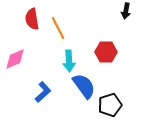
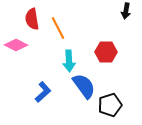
pink diamond: moved 1 px right, 14 px up; rotated 50 degrees clockwise
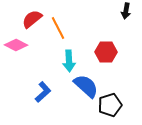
red semicircle: rotated 60 degrees clockwise
blue semicircle: moved 2 px right; rotated 12 degrees counterclockwise
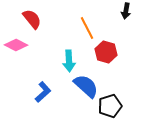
red semicircle: rotated 90 degrees clockwise
orange line: moved 29 px right
red hexagon: rotated 15 degrees clockwise
black pentagon: moved 1 px down
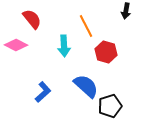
orange line: moved 1 px left, 2 px up
cyan arrow: moved 5 px left, 15 px up
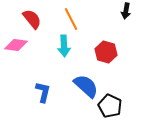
orange line: moved 15 px left, 7 px up
pink diamond: rotated 20 degrees counterclockwise
blue L-shape: rotated 35 degrees counterclockwise
black pentagon: rotated 30 degrees counterclockwise
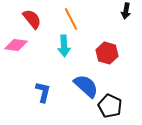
red hexagon: moved 1 px right, 1 px down
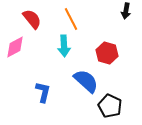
pink diamond: moved 1 px left, 2 px down; rotated 35 degrees counterclockwise
blue semicircle: moved 5 px up
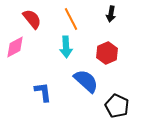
black arrow: moved 15 px left, 3 px down
cyan arrow: moved 2 px right, 1 px down
red hexagon: rotated 20 degrees clockwise
blue L-shape: rotated 20 degrees counterclockwise
black pentagon: moved 7 px right
